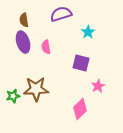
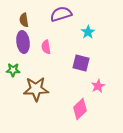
purple ellipse: rotated 10 degrees clockwise
green star: moved 26 px up; rotated 16 degrees clockwise
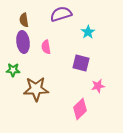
pink star: rotated 16 degrees clockwise
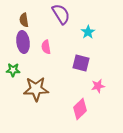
purple semicircle: rotated 75 degrees clockwise
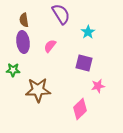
pink semicircle: moved 4 px right, 1 px up; rotated 48 degrees clockwise
purple square: moved 3 px right
brown star: moved 2 px right, 1 px down
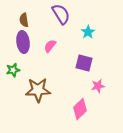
green star: rotated 16 degrees counterclockwise
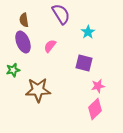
purple ellipse: rotated 15 degrees counterclockwise
pink diamond: moved 15 px right
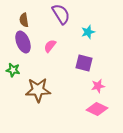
cyan star: rotated 16 degrees clockwise
green star: rotated 24 degrees clockwise
pink diamond: moved 2 px right; rotated 70 degrees clockwise
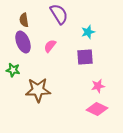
purple semicircle: moved 2 px left
purple square: moved 1 px right, 6 px up; rotated 18 degrees counterclockwise
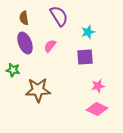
purple semicircle: moved 2 px down
brown semicircle: moved 2 px up
purple ellipse: moved 2 px right, 1 px down
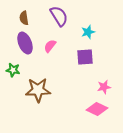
pink star: moved 6 px right, 1 px down
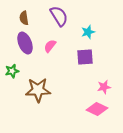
green star: moved 1 px left, 1 px down; rotated 24 degrees counterclockwise
